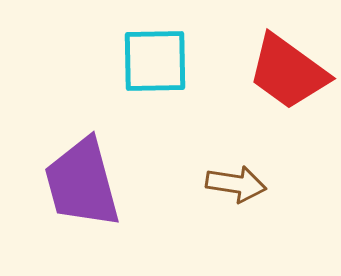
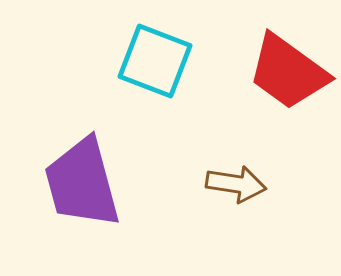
cyan square: rotated 22 degrees clockwise
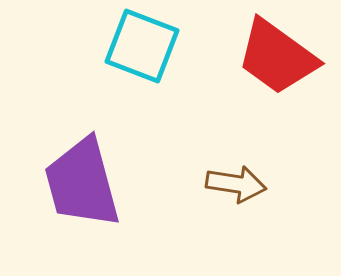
cyan square: moved 13 px left, 15 px up
red trapezoid: moved 11 px left, 15 px up
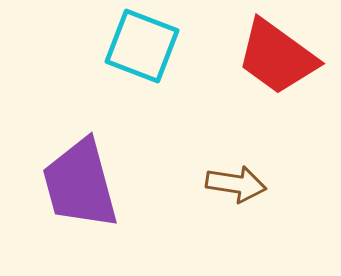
purple trapezoid: moved 2 px left, 1 px down
